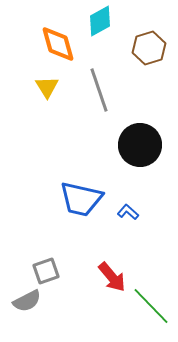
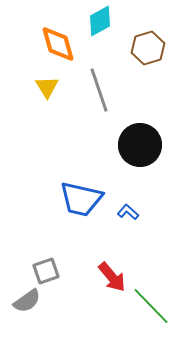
brown hexagon: moved 1 px left
gray semicircle: rotated 8 degrees counterclockwise
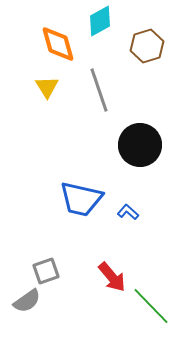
brown hexagon: moved 1 px left, 2 px up
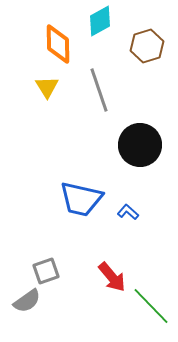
orange diamond: rotated 15 degrees clockwise
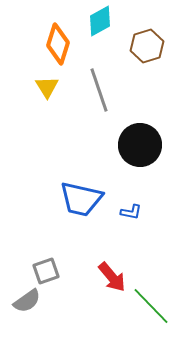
orange diamond: rotated 18 degrees clockwise
blue L-shape: moved 3 px right; rotated 150 degrees clockwise
